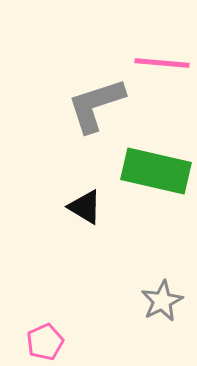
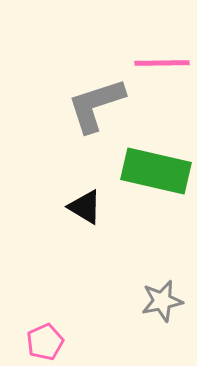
pink line: rotated 6 degrees counterclockwise
gray star: rotated 15 degrees clockwise
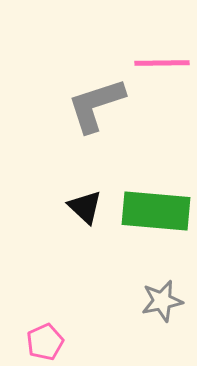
green rectangle: moved 40 px down; rotated 8 degrees counterclockwise
black triangle: rotated 12 degrees clockwise
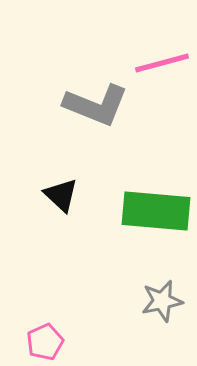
pink line: rotated 14 degrees counterclockwise
gray L-shape: rotated 140 degrees counterclockwise
black triangle: moved 24 px left, 12 px up
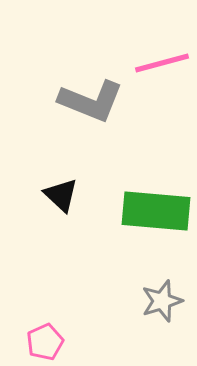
gray L-shape: moved 5 px left, 4 px up
gray star: rotated 6 degrees counterclockwise
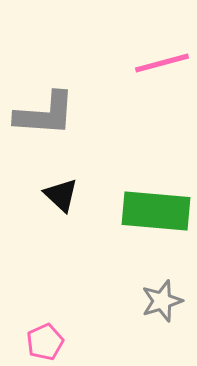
gray L-shape: moved 46 px left, 13 px down; rotated 18 degrees counterclockwise
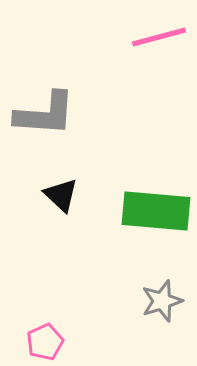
pink line: moved 3 px left, 26 px up
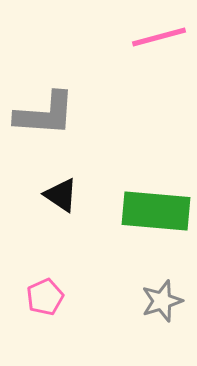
black triangle: rotated 9 degrees counterclockwise
pink pentagon: moved 45 px up
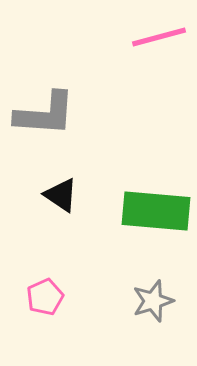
gray star: moved 9 px left
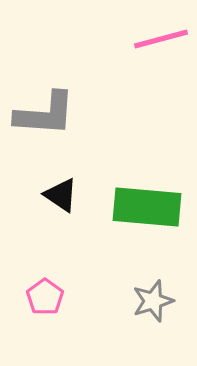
pink line: moved 2 px right, 2 px down
green rectangle: moved 9 px left, 4 px up
pink pentagon: rotated 12 degrees counterclockwise
